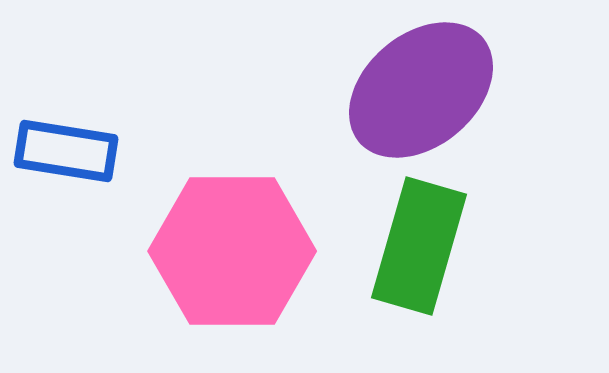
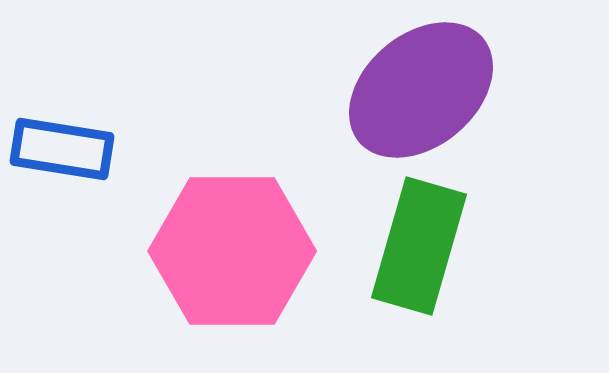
blue rectangle: moved 4 px left, 2 px up
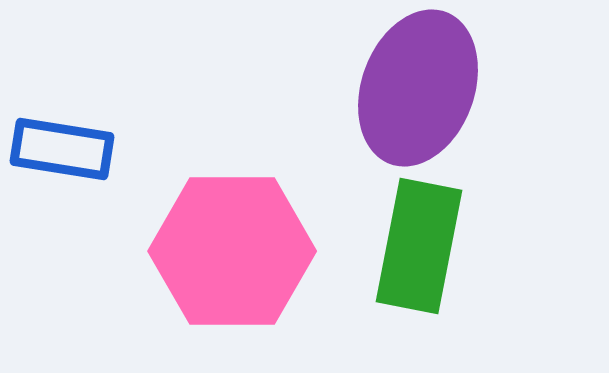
purple ellipse: moved 3 px left, 2 px up; rotated 30 degrees counterclockwise
green rectangle: rotated 5 degrees counterclockwise
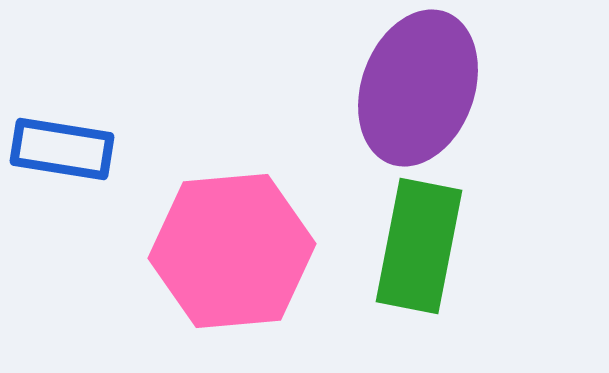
pink hexagon: rotated 5 degrees counterclockwise
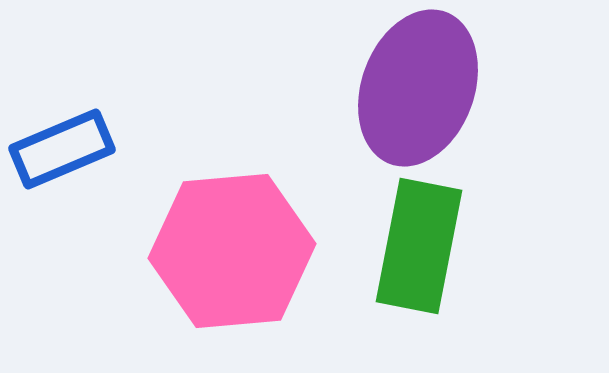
blue rectangle: rotated 32 degrees counterclockwise
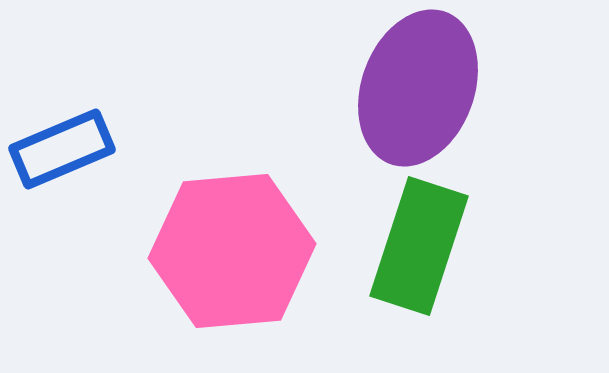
green rectangle: rotated 7 degrees clockwise
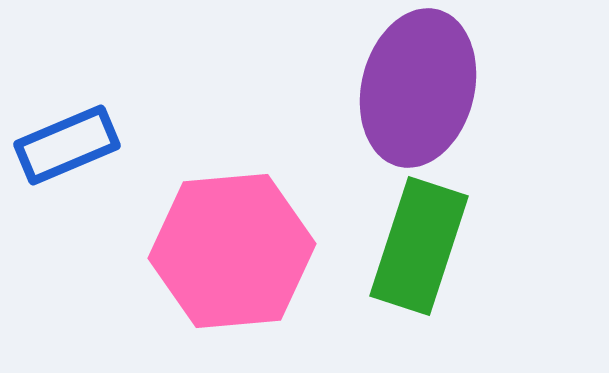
purple ellipse: rotated 6 degrees counterclockwise
blue rectangle: moved 5 px right, 4 px up
